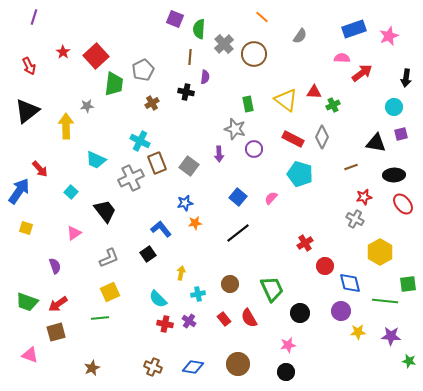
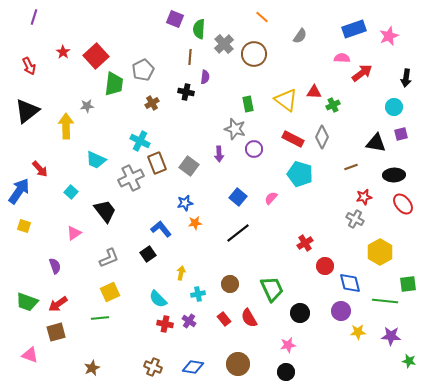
yellow square at (26, 228): moved 2 px left, 2 px up
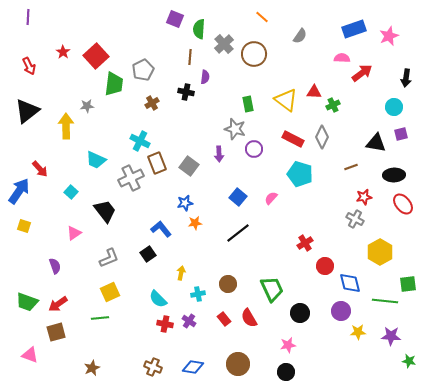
purple line at (34, 17): moved 6 px left; rotated 14 degrees counterclockwise
brown circle at (230, 284): moved 2 px left
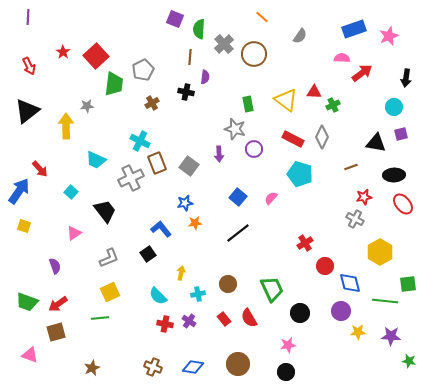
cyan semicircle at (158, 299): moved 3 px up
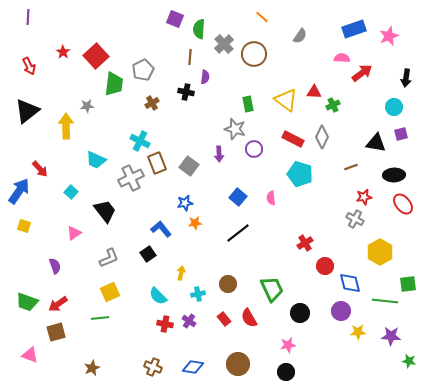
pink semicircle at (271, 198): rotated 48 degrees counterclockwise
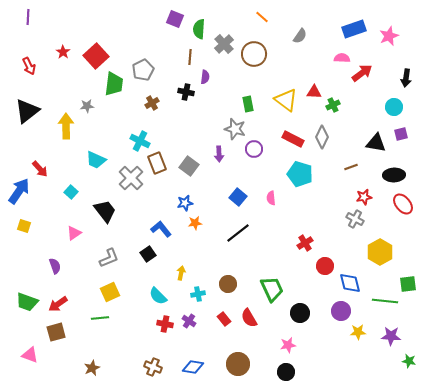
gray cross at (131, 178): rotated 20 degrees counterclockwise
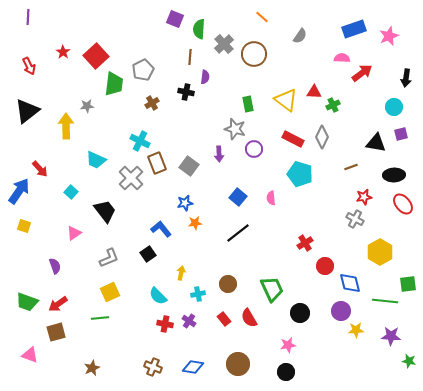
yellow star at (358, 332): moved 2 px left, 2 px up
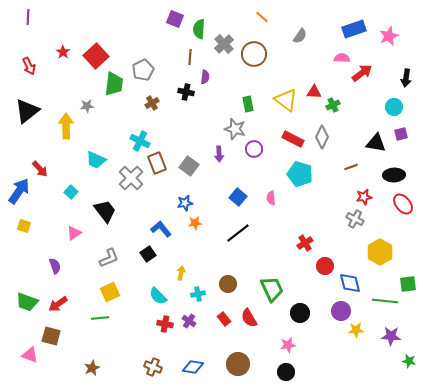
brown square at (56, 332): moved 5 px left, 4 px down; rotated 30 degrees clockwise
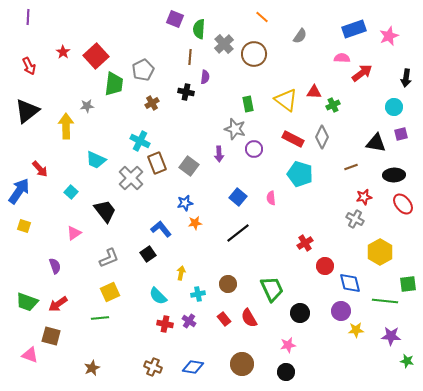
green star at (409, 361): moved 2 px left
brown circle at (238, 364): moved 4 px right
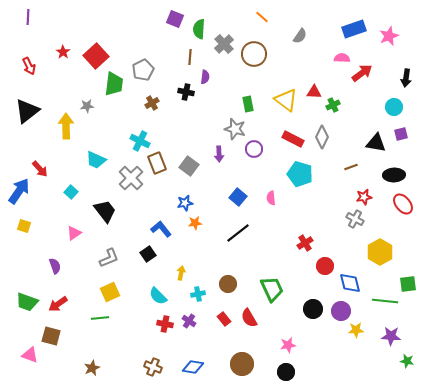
black circle at (300, 313): moved 13 px right, 4 px up
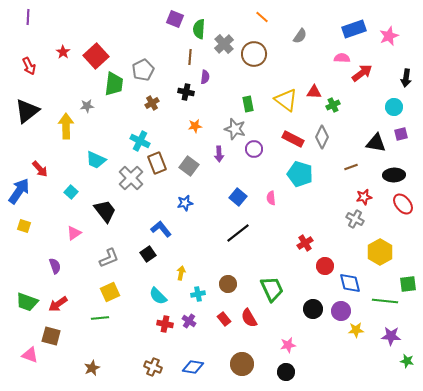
orange star at (195, 223): moved 97 px up
